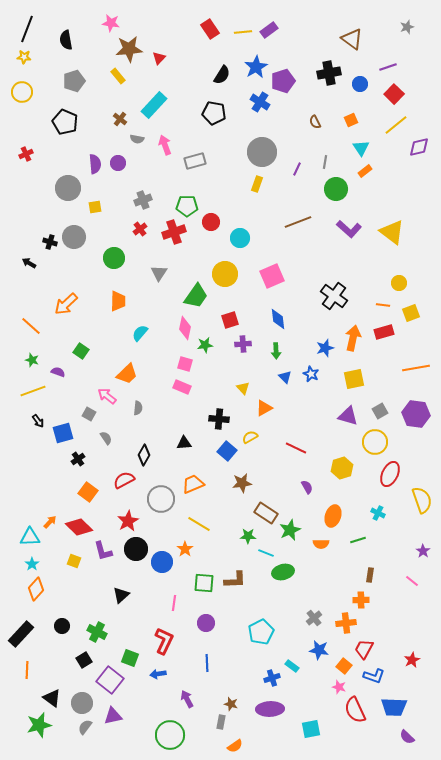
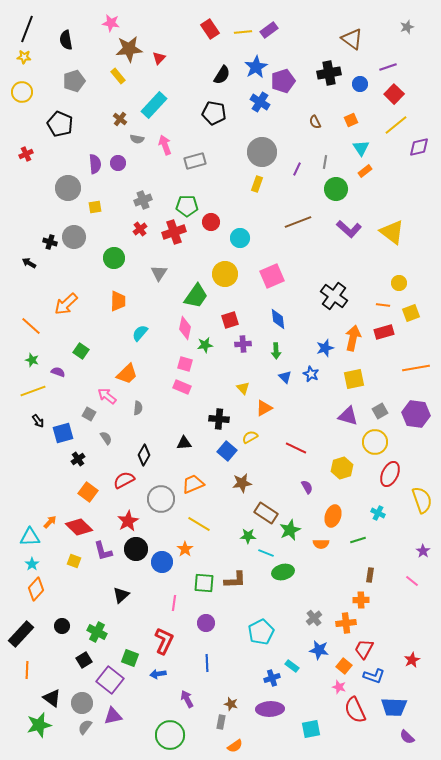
black pentagon at (65, 122): moved 5 px left, 2 px down
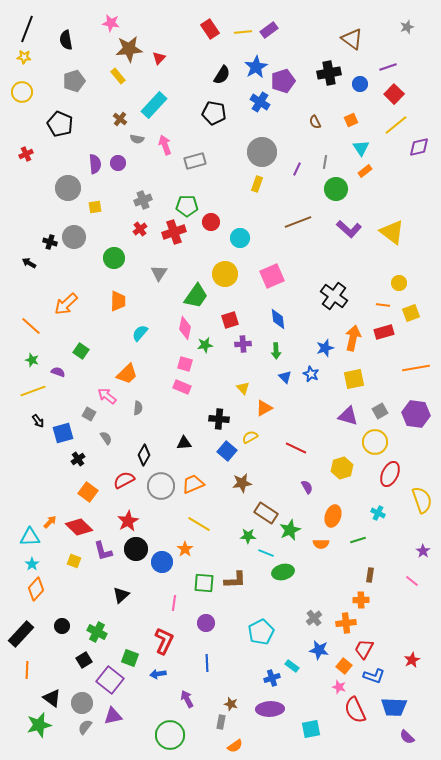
gray circle at (161, 499): moved 13 px up
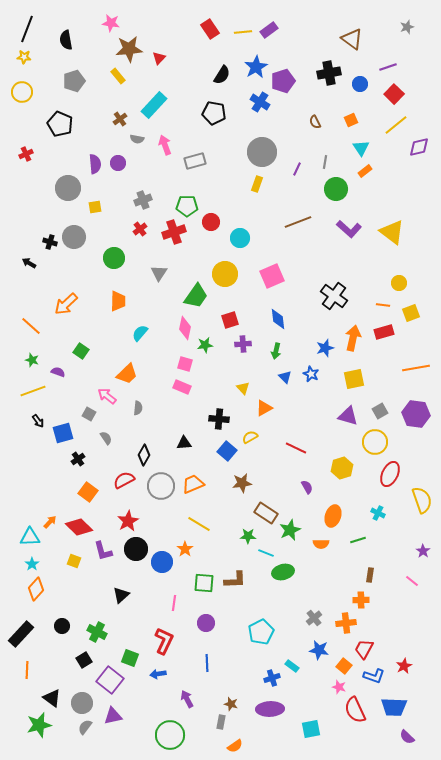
brown cross at (120, 119): rotated 16 degrees clockwise
green arrow at (276, 351): rotated 14 degrees clockwise
red star at (412, 660): moved 8 px left, 6 px down
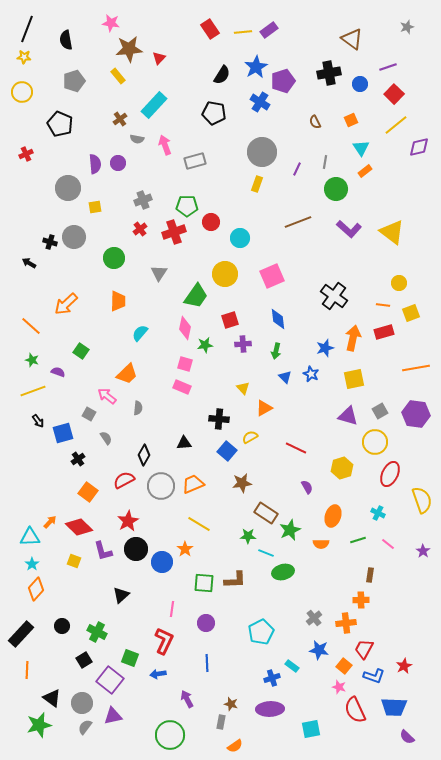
pink line at (412, 581): moved 24 px left, 37 px up
pink line at (174, 603): moved 2 px left, 6 px down
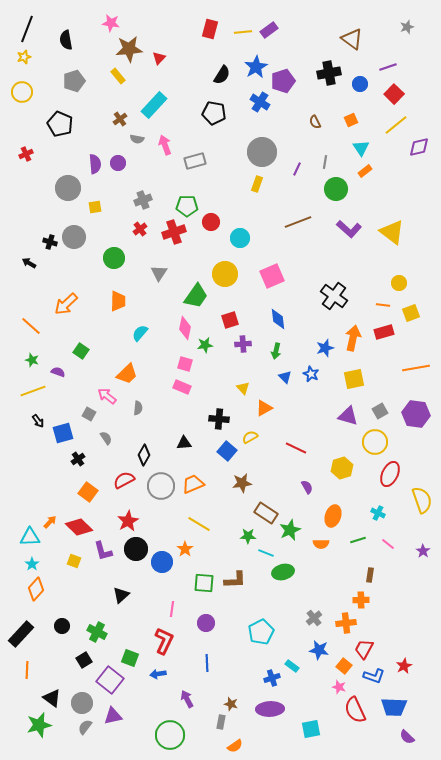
red rectangle at (210, 29): rotated 48 degrees clockwise
yellow star at (24, 57): rotated 24 degrees counterclockwise
